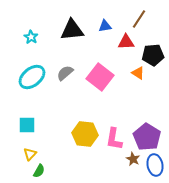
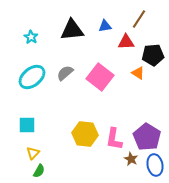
yellow triangle: moved 3 px right, 1 px up
brown star: moved 2 px left
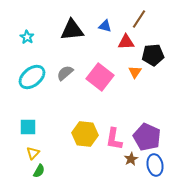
blue triangle: rotated 24 degrees clockwise
cyan star: moved 4 px left
orange triangle: moved 3 px left, 1 px up; rotated 32 degrees clockwise
cyan square: moved 1 px right, 2 px down
purple pentagon: rotated 8 degrees counterclockwise
brown star: rotated 16 degrees clockwise
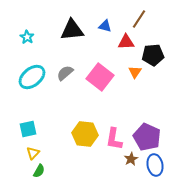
cyan square: moved 2 px down; rotated 12 degrees counterclockwise
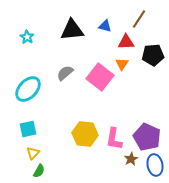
orange triangle: moved 13 px left, 8 px up
cyan ellipse: moved 4 px left, 12 px down; rotated 8 degrees counterclockwise
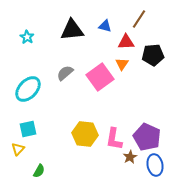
pink square: rotated 16 degrees clockwise
yellow triangle: moved 15 px left, 4 px up
brown star: moved 1 px left, 2 px up
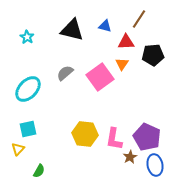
black triangle: rotated 20 degrees clockwise
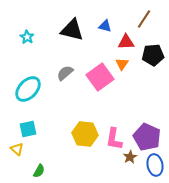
brown line: moved 5 px right
yellow triangle: moved 1 px left; rotated 32 degrees counterclockwise
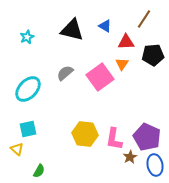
blue triangle: rotated 16 degrees clockwise
cyan star: rotated 16 degrees clockwise
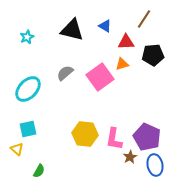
orange triangle: rotated 40 degrees clockwise
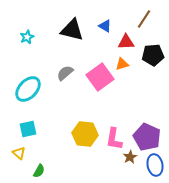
yellow triangle: moved 2 px right, 4 px down
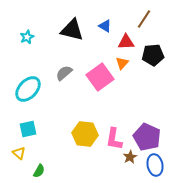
orange triangle: moved 1 px up; rotated 32 degrees counterclockwise
gray semicircle: moved 1 px left
